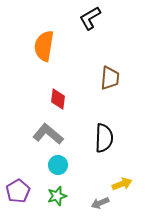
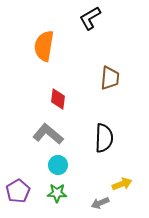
green star: moved 3 px up; rotated 18 degrees clockwise
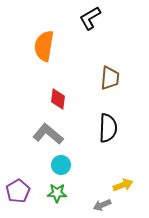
black semicircle: moved 4 px right, 10 px up
cyan circle: moved 3 px right
yellow arrow: moved 1 px right, 1 px down
gray arrow: moved 2 px right, 2 px down
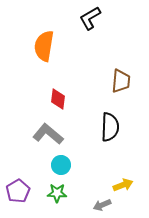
brown trapezoid: moved 11 px right, 3 px down
black semicircle: moved 2 px right, 1 px up
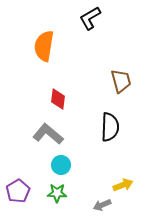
brown trapezoid: rotated 20 degrees counterclockwise
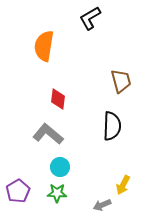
black semicircle: moved 2 px right, 1 px up
cyan circle: moved 1 px left, 2 px down
yellow arrow: rotated 138 degrees clockwise
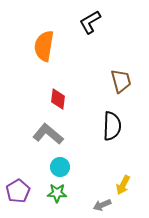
black L-shape: moved 4 px down
